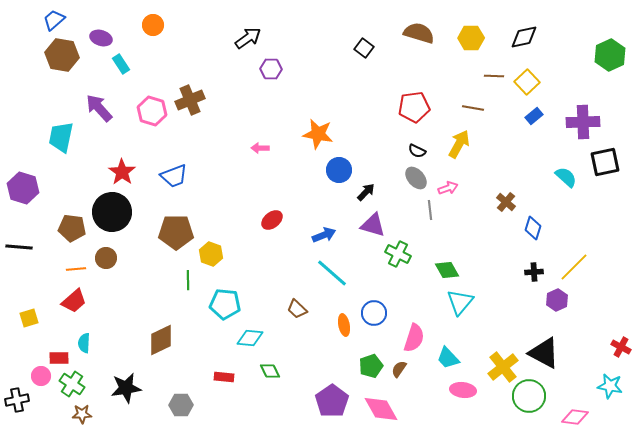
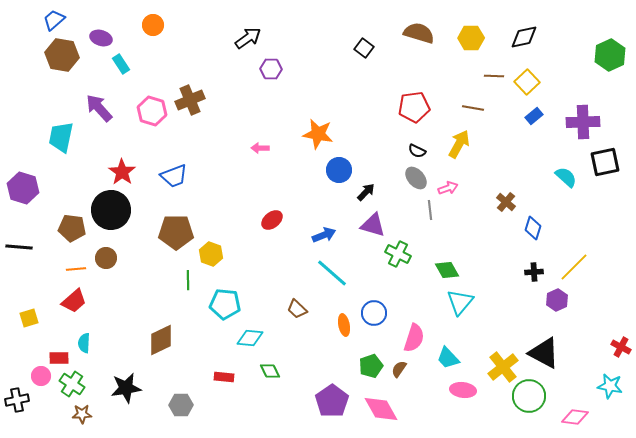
black circle at (112, 212): moved 1 px left, 2 px up
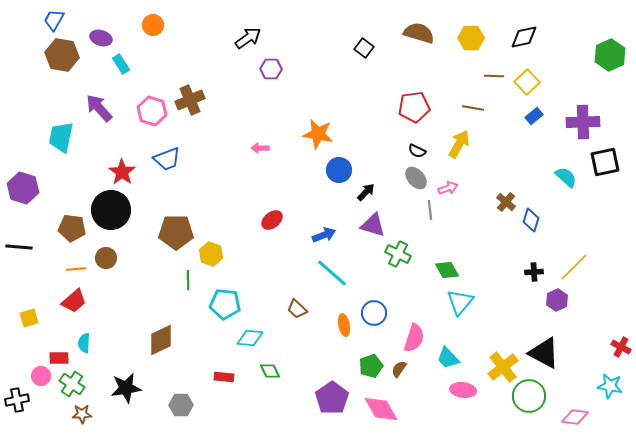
blue trapezoid at (54, 20): rotated 20 degrees counterclockwise
blue trapezoid at (174, 176): moved 7 px left, 17 px up
blue diamond at (533, 228): moved 2 px left, 8 px up
purple pentagon at (332, 401): moved 3 px up
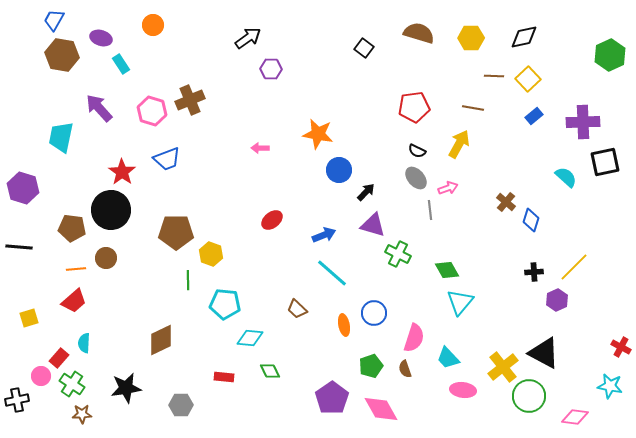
yellow square at (527, 82): moved 1 px right, 3 px up
red rectangle at (59, 358): rotated 48 degrees counterclockwise
brown semicircle at (399, 369): moved 6 px right; rotated 54 degrees counterclockwise
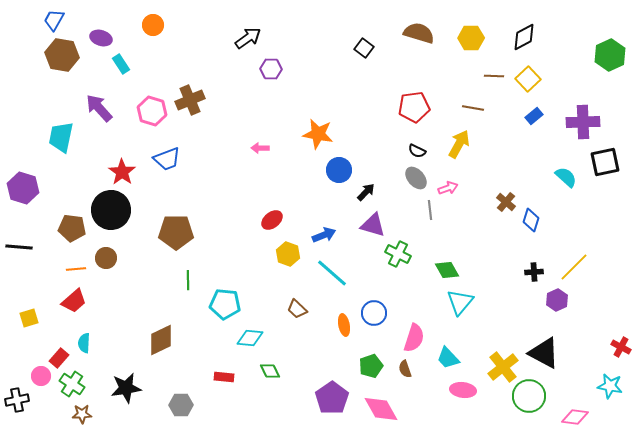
black diamond at (524, 37): rotated 16 degrees counterclockwise
yellow hexagon at (211, 254): moved 77 px right
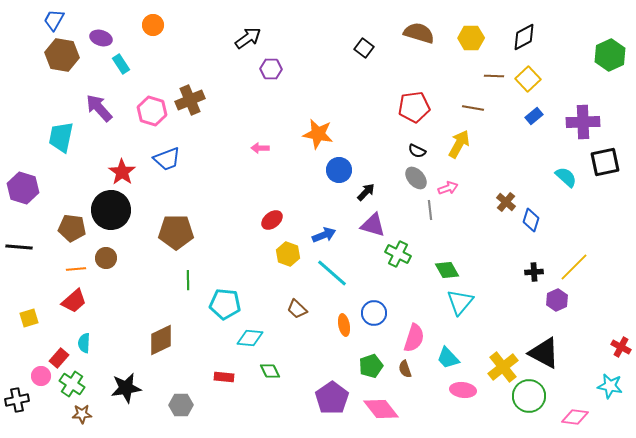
pink diamond at (381, 409): rotated 9 degrees counterclockwise
